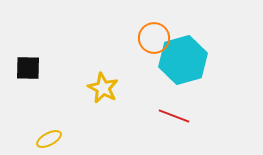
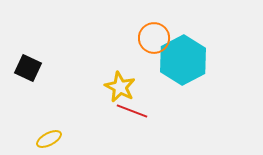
cyan hexagon: rotated 12 degrees counterclockwise
black square: rotated 24 degrees clockwise
yellow star: moved 17 px right, 1 px up
red line: moved 42 px left, 5 px up
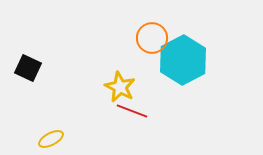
orange circle: moved 2 px left
yellow ellipse: moved 2 px right
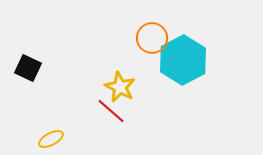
red line: moved 21 px left; rotated 20 degrees clockwise
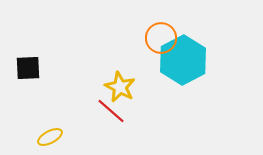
orange circle: moved 9 px right
black square: rotated 28 degrees counterclockwise
yellow ellipse: moved 1 px left, 2 px up
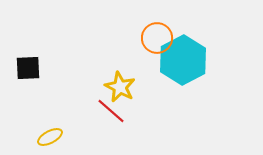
orange circle: moved 4 px left
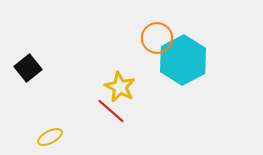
black square: rotated 36 degrees counterclockwise
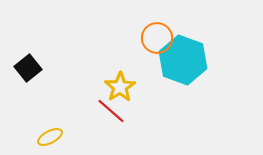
cyan hexagon: rotated 12 degrees counterclockwise
yellow star: rotated 12 degrees clockwise
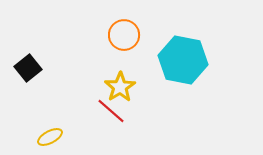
orange circle: moved 33 px left, 3 px up
cyan hexagon: rotated 9 degrees counterclockwise
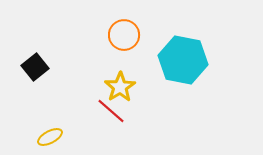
black square: moved 7 px right, 1 px up
